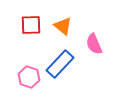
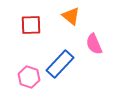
orange triangle: moved 8 px right, 10 px up
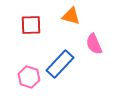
orange triangle: rotated 24 degrees counterclockwise
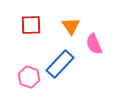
orange triangle: moved 10 px down; rotated 42 degrees clockwise
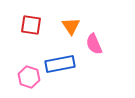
red square: rotated 10 degrees clockwise
blue rectangle: rotated 36 degrees clockwise
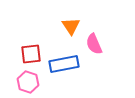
red square: moved 29 px down; rotated 15 degrees counterclockwise
blue rectangle: moved 4 px right
pink hexagon: moved 1 px left, 5 px down
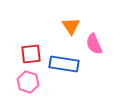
blue rectangle: rotated 20 degrees clockwise
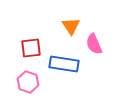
red square: moved 6 px up
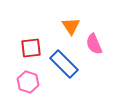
blue rectangle: rotated 36 degrees clockwise
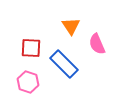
pink semicircle: moved 3 px right
red square: rotated 10 degrees clockwise
